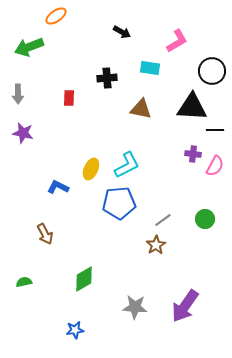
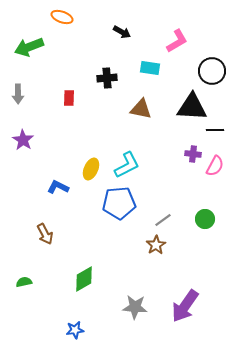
orange ellipse: moved 6 px right, 1 px down; rotated 55 degrees clockwise
purple star: moved 7 px down; rotated 20 degrees clockwise
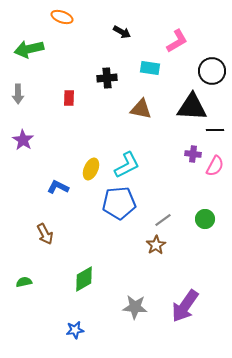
green arrow: moved 2 px down; rotated 8 degrees clockwise
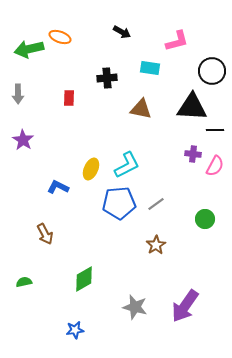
orange ellipse: moved 2 px left, 20 px down
pink L-shape: rotated 15 degrees clockwise
gray line: moved 7 px left, 16 px up
gray star: rotated 10 degrees clockwise
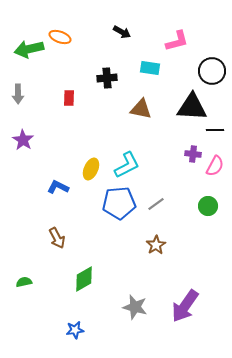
green circle: moved 3 px right, 13 px up
brown arrow: moved 12 px right, 4 px down
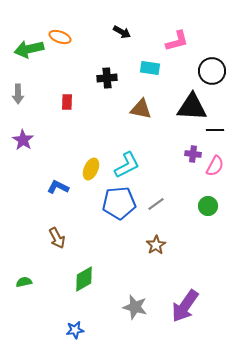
red rectangle: moved 2 px left, 4 px down
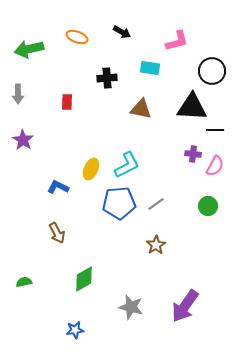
orange ellipse: moved 17 px right
brown arrow: moved 5 px up
gray star: moved 4 px left
